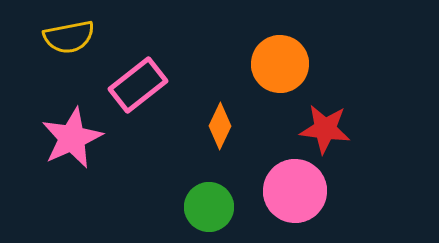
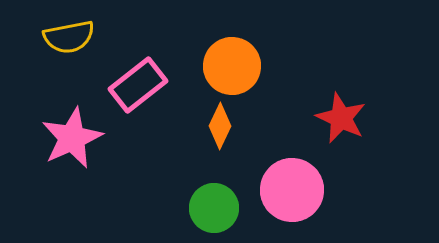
orange circle: moved 48 px left, 2 px down
red star: moved 16 px right, 11 px up; rotated 18 degrees clockwise
pink circle: moved 3 px left, 1 px up
green circle: moved 5 px right, 1 px down
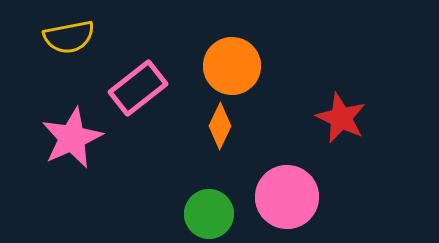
pink rectangle: moved 3 px down
pink circle: moved 5 px left, 7 px down
green circle: moved 5 px left, 6 px down
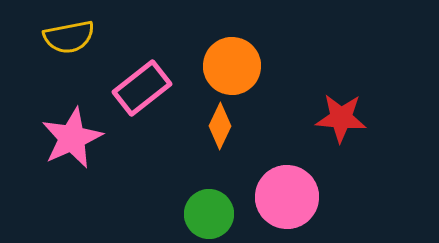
pink rectangle: moved 4 px right
red star: rotated 21 degrees counterclockwise
